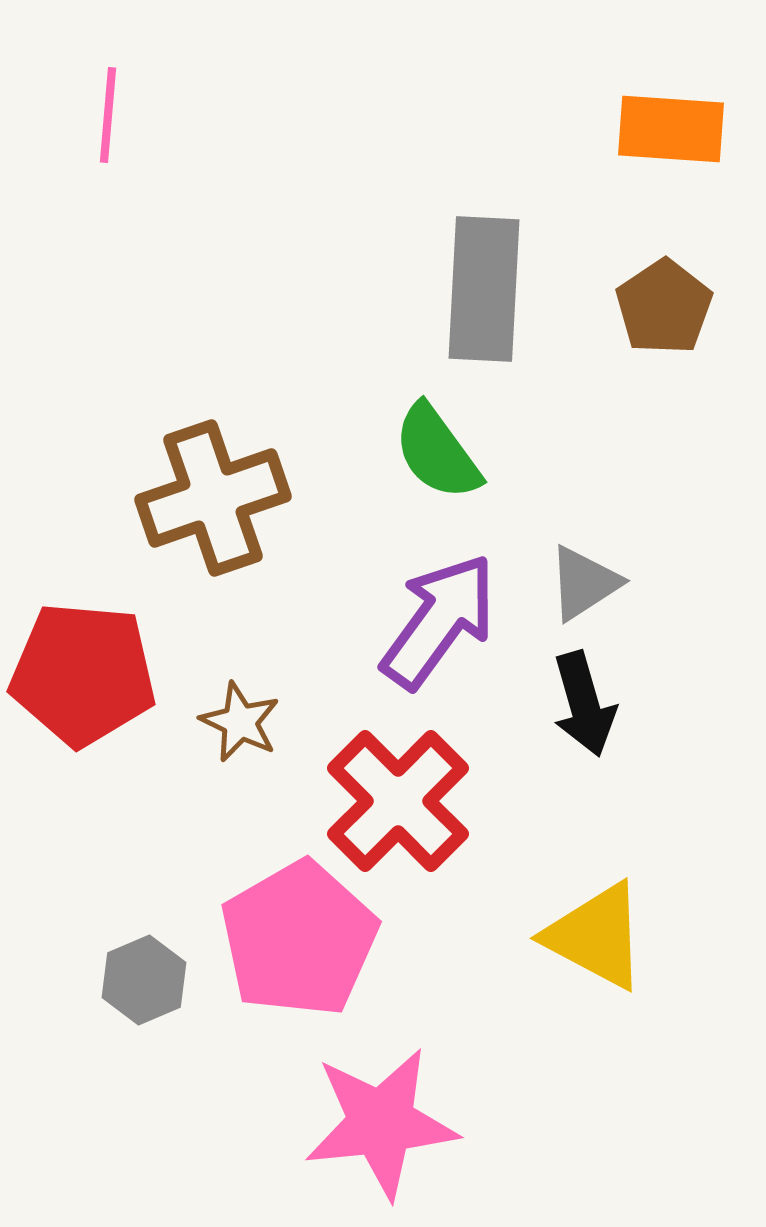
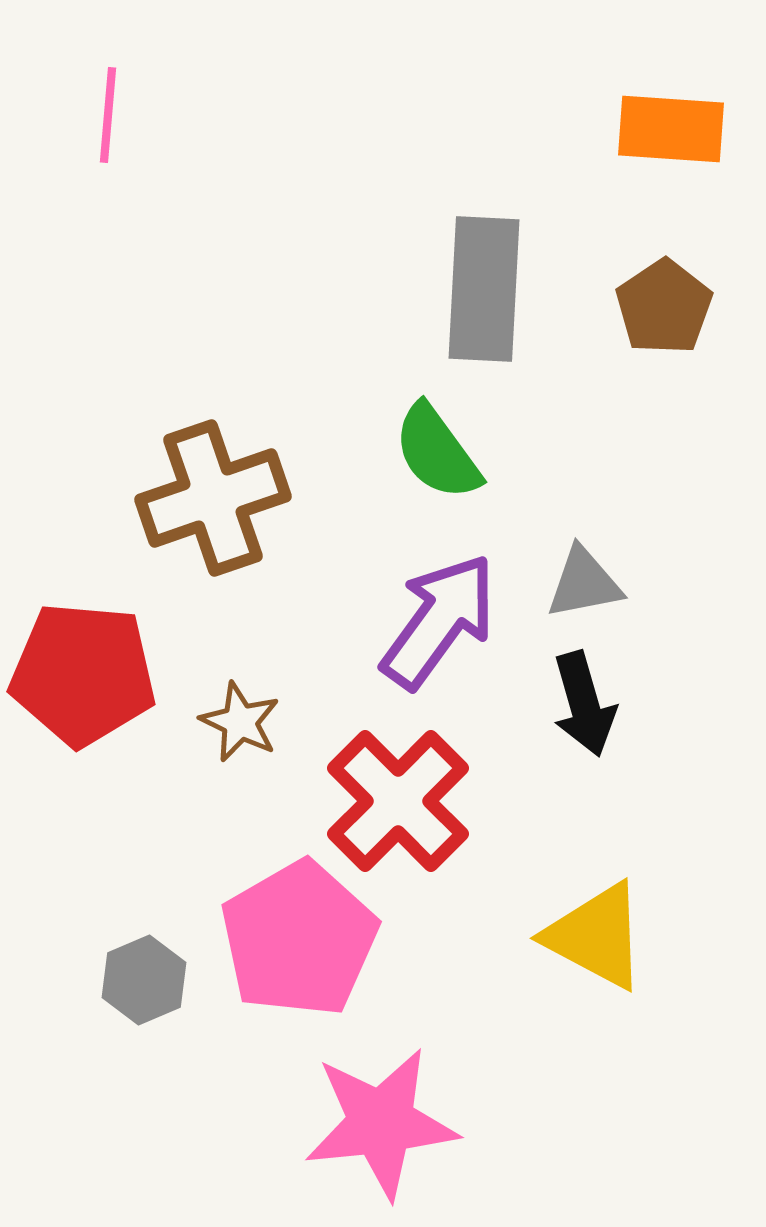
gray triangle: rotated 22 degrees clockwise
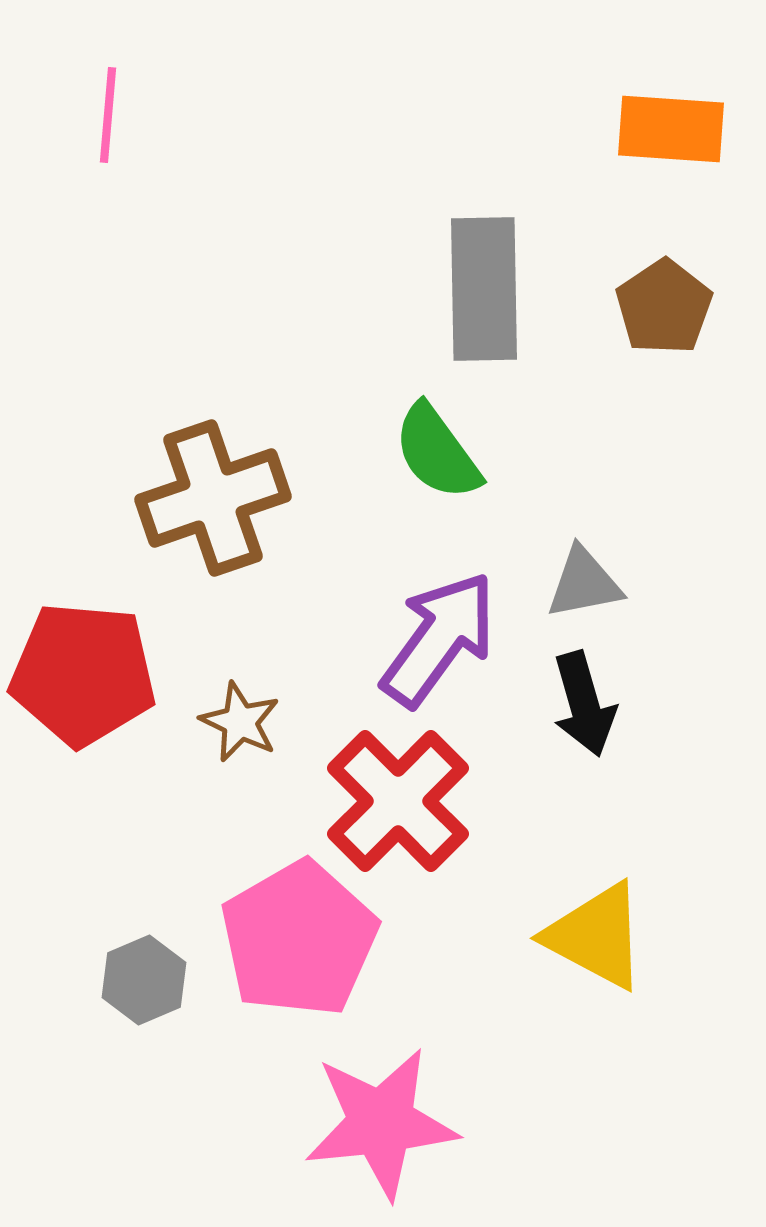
gray rectangle: rotated 4 degrees counterclockwise
purple arrow: moved 18 px down
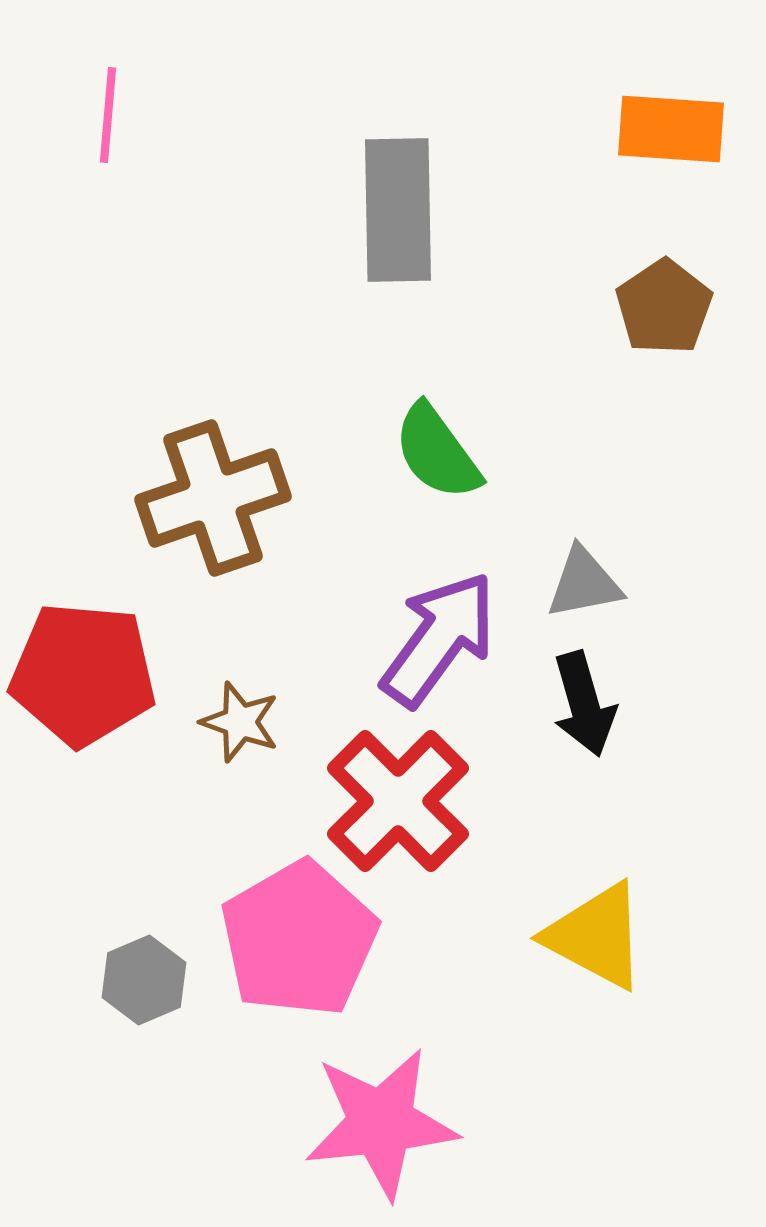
gray rectangle: moved 86 px left, 79 px up
brown star: rotated 6 degrees counterclockwise
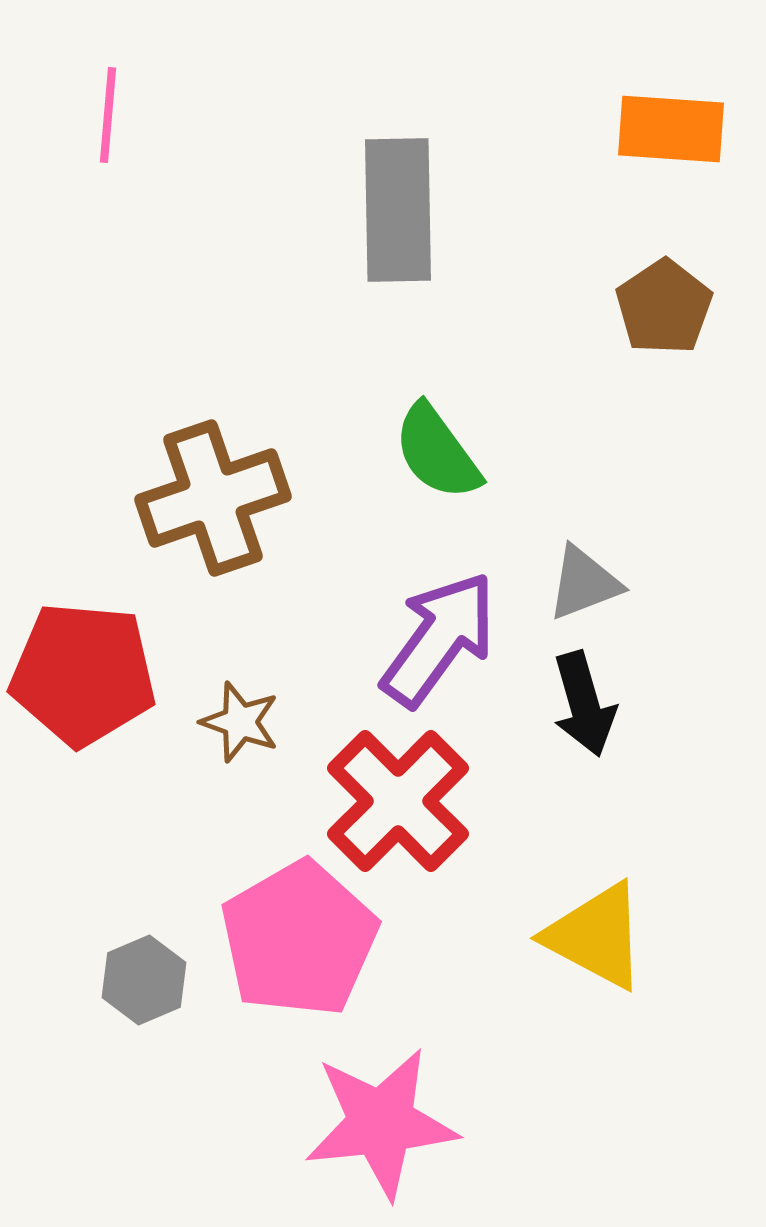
gray triangle: rotated 10 degrees counterclockwise
